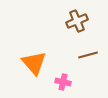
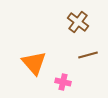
brown cross: moved 1 px right, 1 px down; rotated 30 degrees counterclockwise
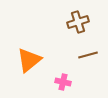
brown cross: rotated 35 degrees clockwise
orange triangle: moved 5 px left, 3 px up; rotated 32 degrees clockwise
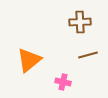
brown cross: moved 2 px right; rotated 15 degrees clockwise
